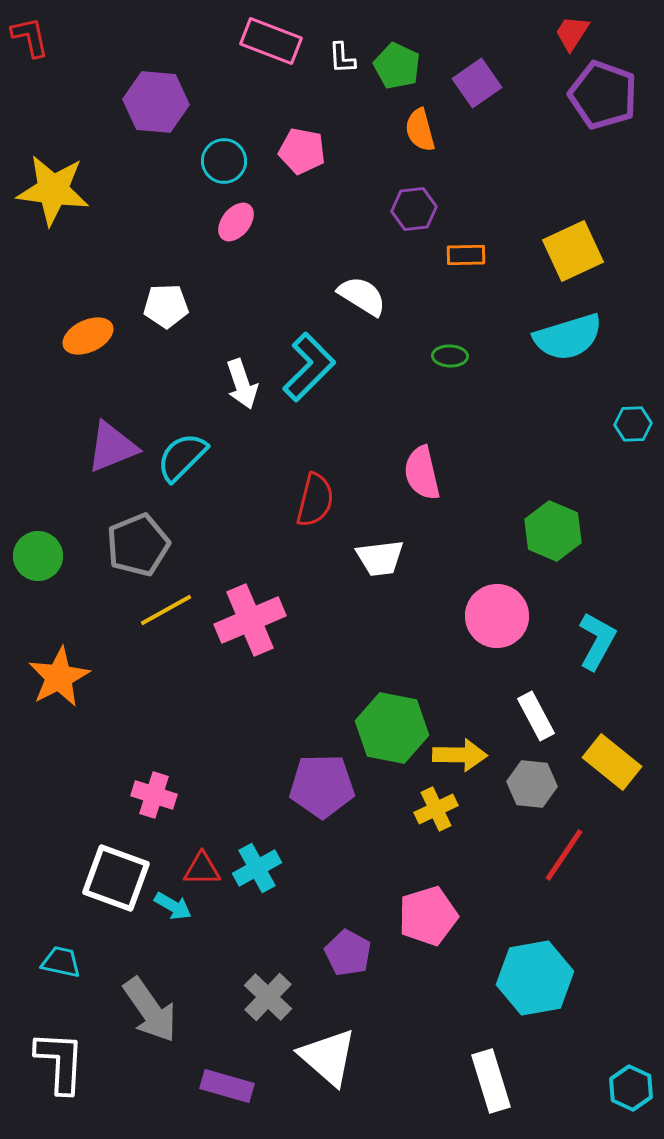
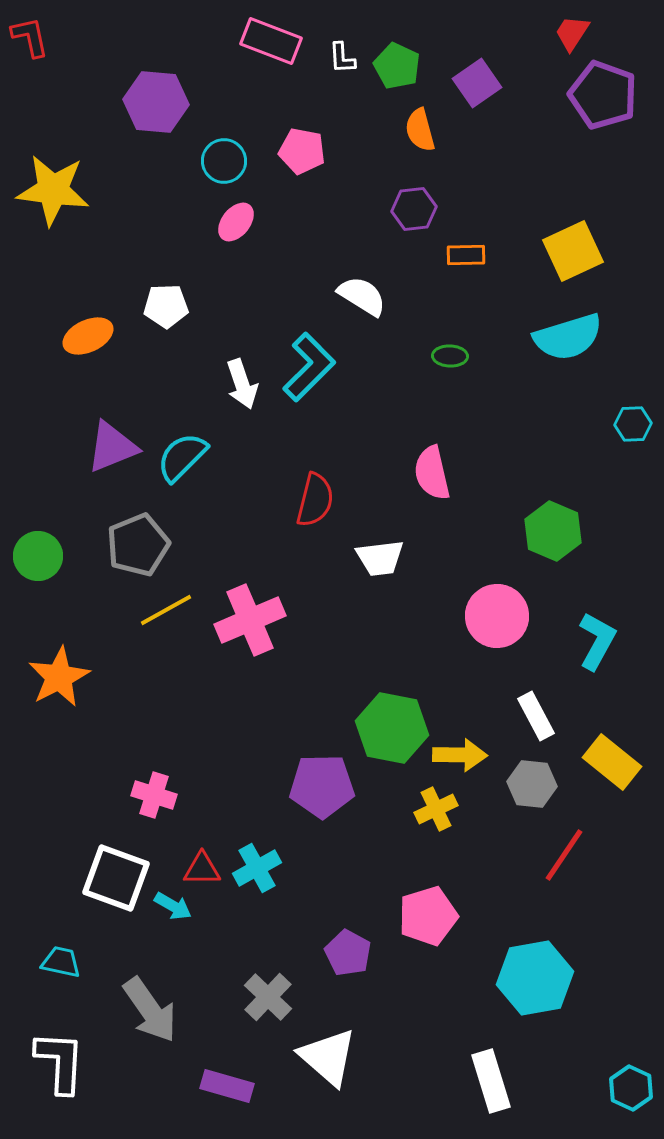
pink semicircle at (422, 473): moved 10 px right
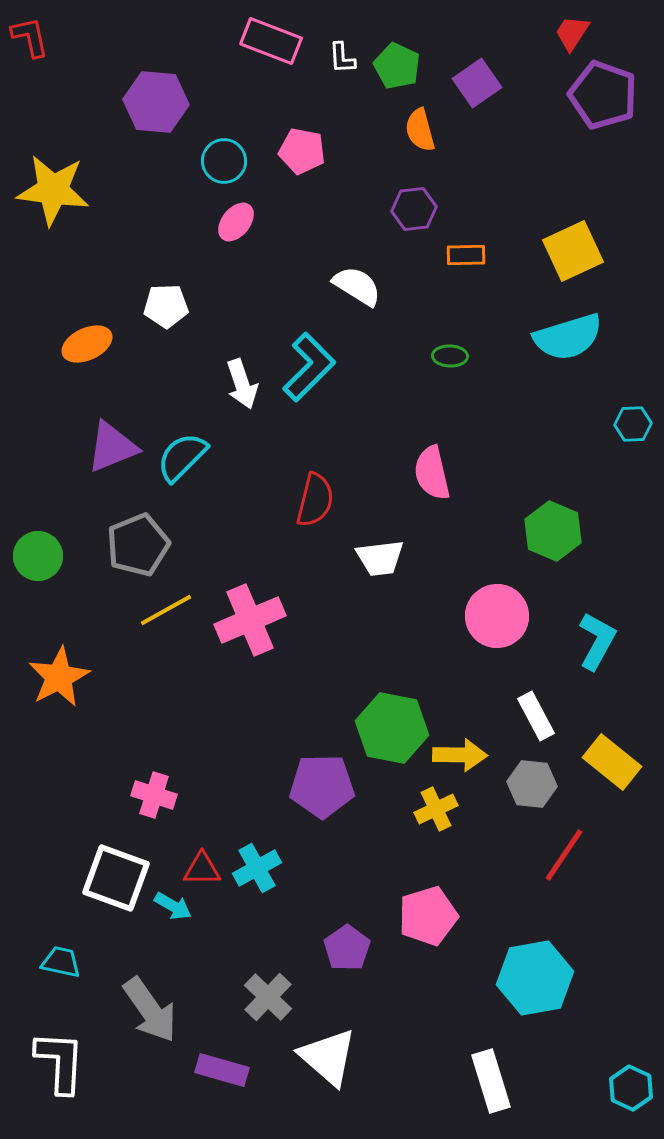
white semicircle at (362, 296): moved 5 px left, 10 px up
orange ellipse at (88, 336): moved 1 px left, 8 px down
purple pentagon at (348, 953): moved 1 px left, 5 px up; rotated 9 degrees clockwise
purple rectangle at (227, 1086): moved 5 px left, 16 px up
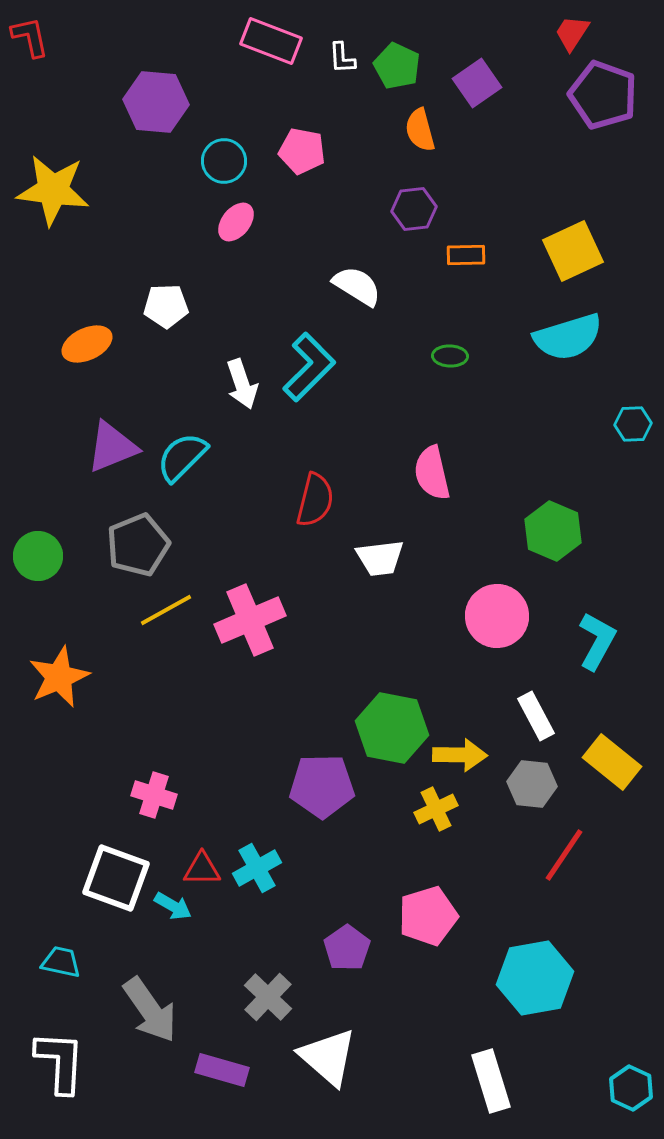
orange star at (59, 677): rotated 4 degrees clockwise
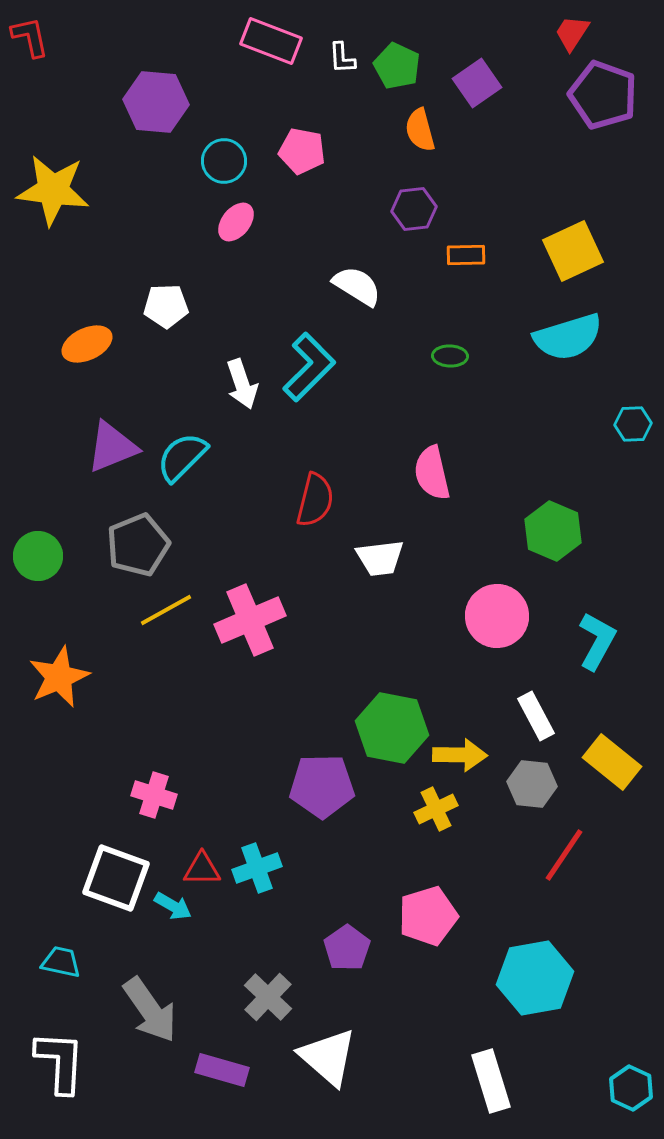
cyan cross at (257, 868): rotated 9 degrees clockwise
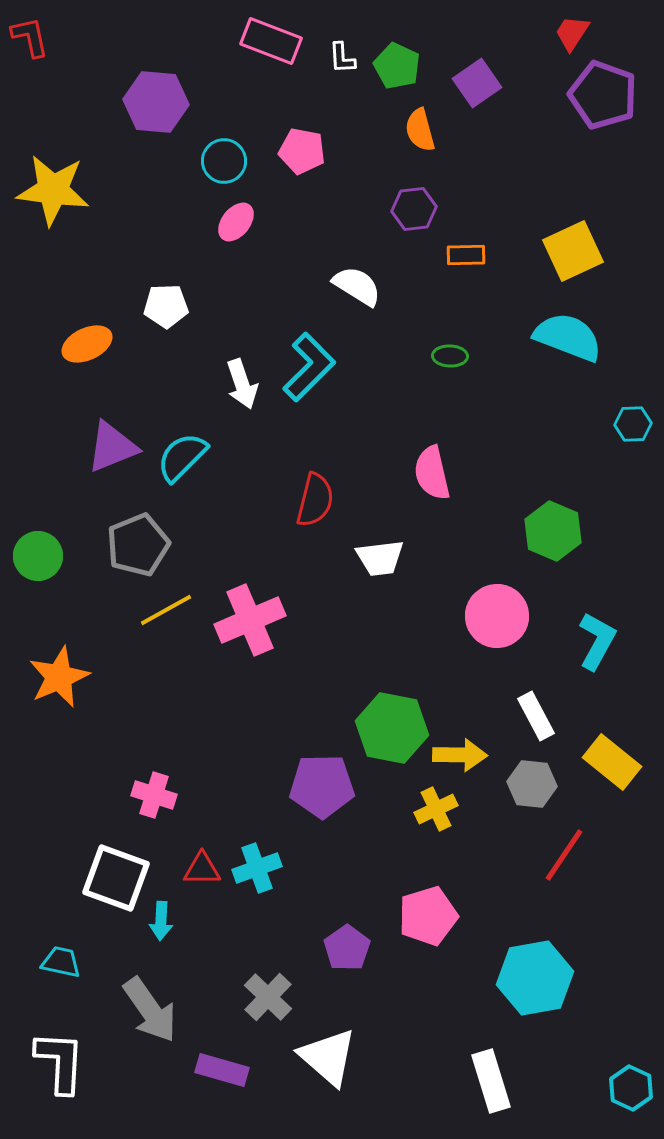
cyan semicircle at (568, 337): rotated 142 degrees counterclockwise
cyan arrow at (173, 906): moved 12 px left, 15 px down; rotated 63 degrees clockwise
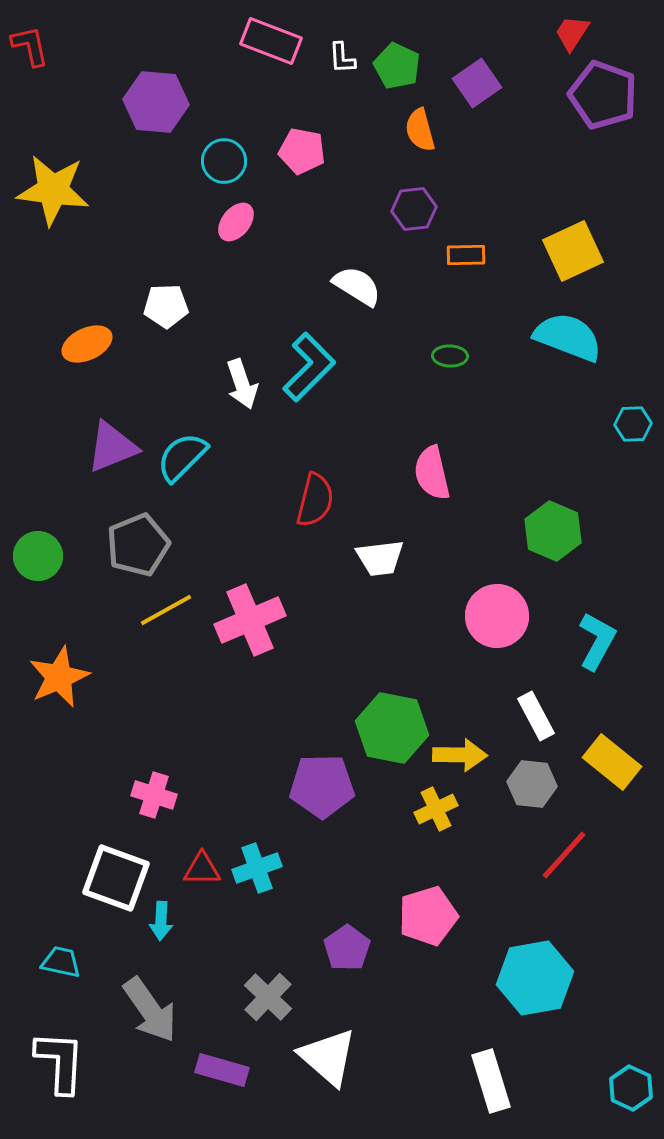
red L-shape at (30, 37): moved 9 px down
red line at (564, 855): rotated 8 degrees clockwise
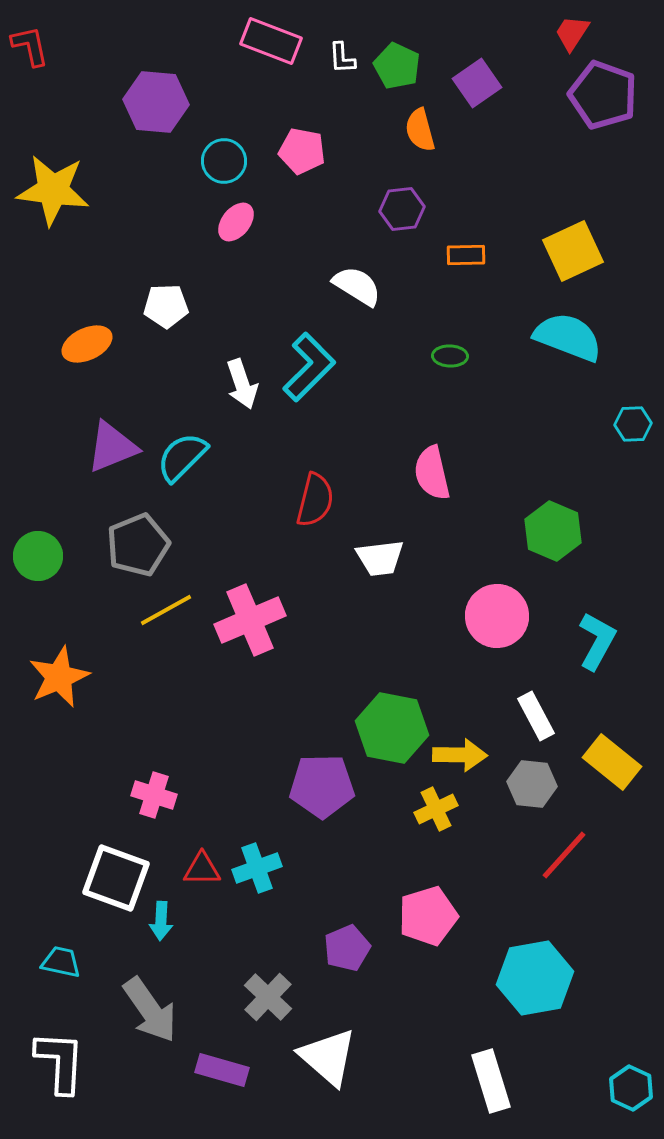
purple hexagon at (414, 209): moved 12 px left
purple pentagon at (347, 948): rotated 12 degrees clockwise
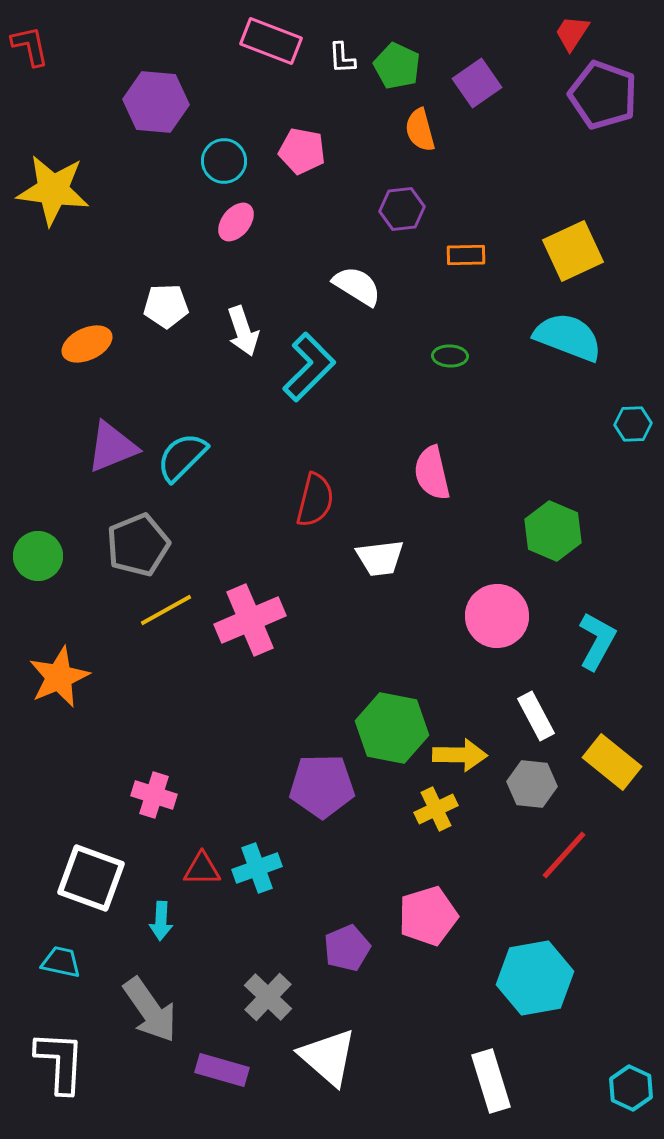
white arrow at (242, 384): moved 1 px right, 53 px up
white square at (116, 878): moved 25 px left
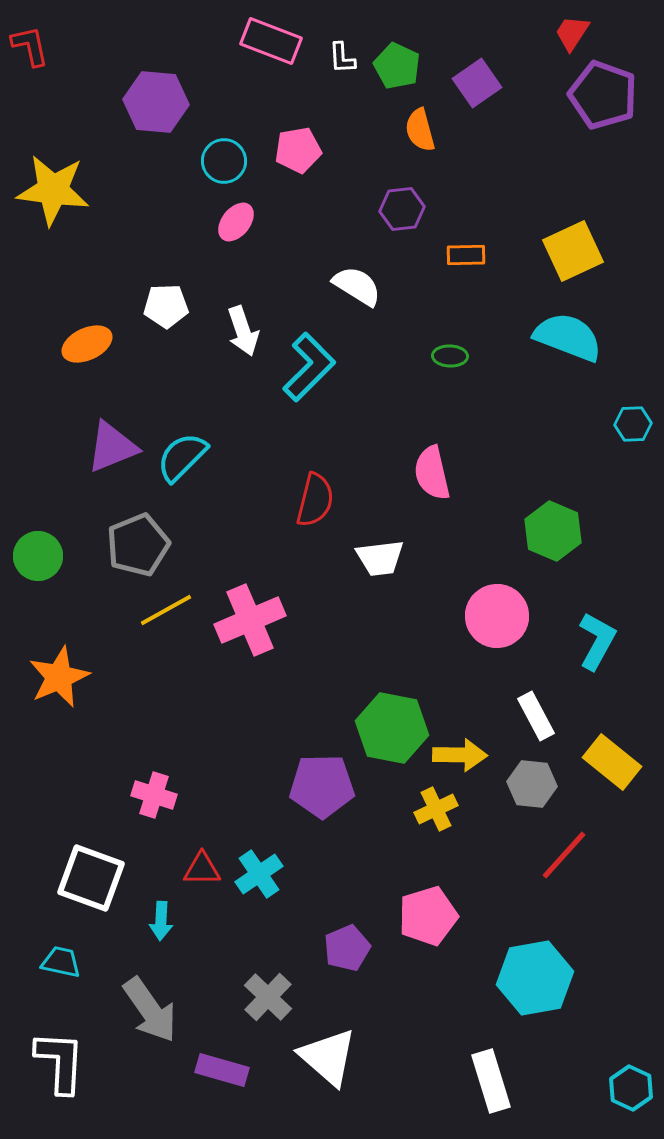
pink pentagon at (302, 151): moved 4 px left, 1 px up; rotated 21 degrees counterclockwise
cyan cross at (257, 868): moved 2 px right, 6 px down; rotated 15 degrees counterclockwise
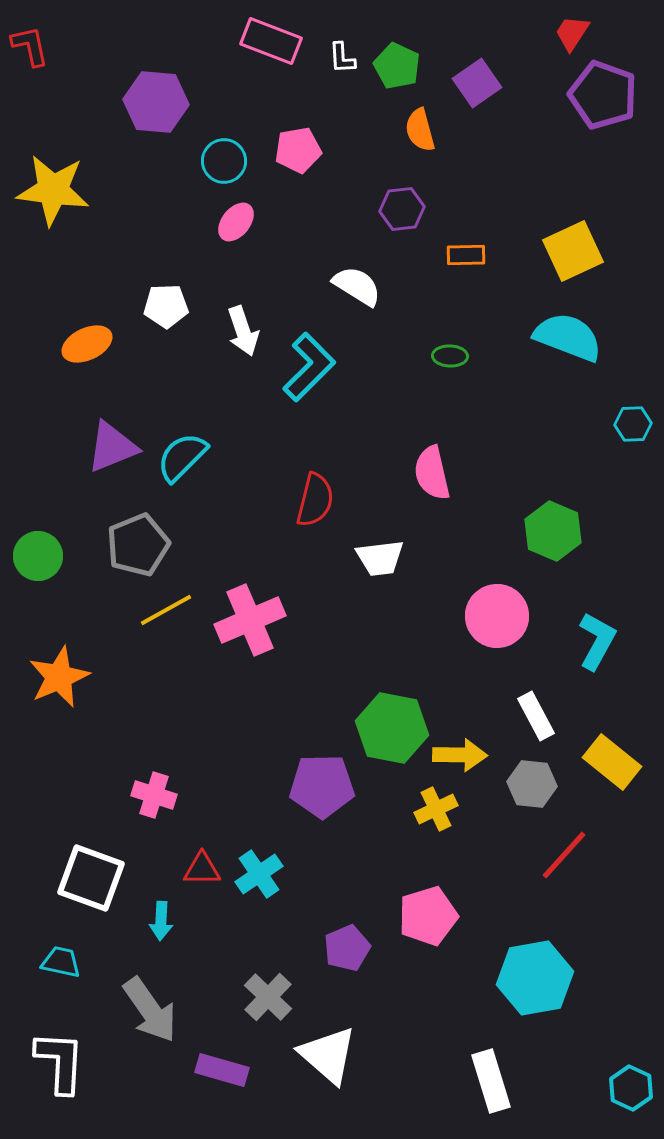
white triangle at (328, 1057): moved 2 px up
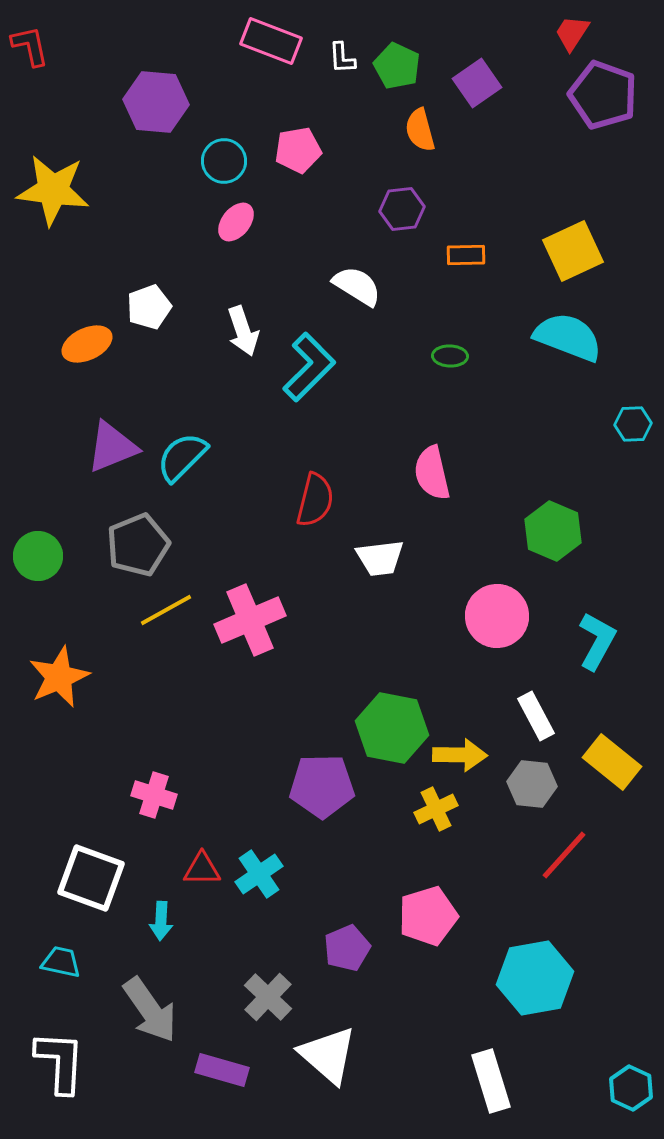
white pentagon at (166, 306): moved 17 px left, 1 px down; rotated 18 degrees counterclockwise
